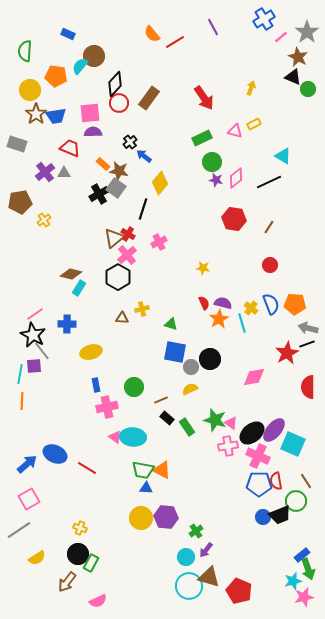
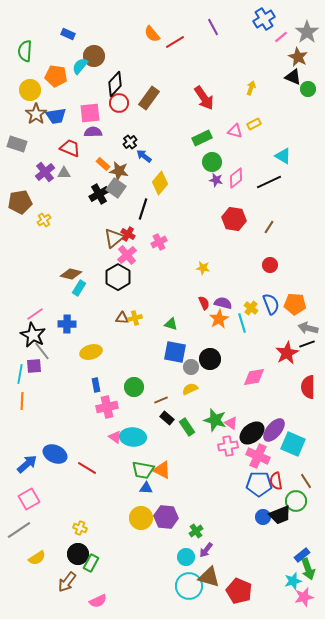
yellow cross at (142, 309): moved 7 px left, 9 px down
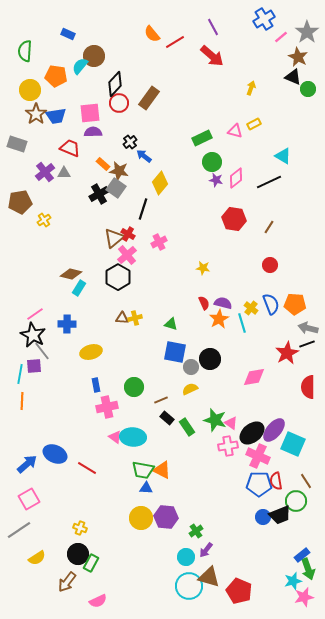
red arrow at (204, 98): moved 8 px right, 42 px up; rotated 15 degrees counterclockwise
